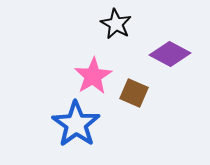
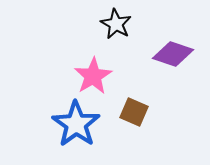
purple diamond: moved 3 px right; rotated 9 degrees counterclockwise
brown square: moved 19 px down
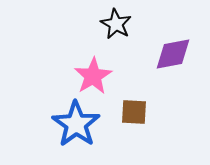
purple diamond: rotated 30 degrees counterclockwise
brown square: rotated 20 degrees counterclockwise
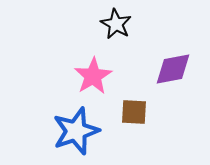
purple diamond: moved 15 px down
blue star: moved 7 px down; rotated 18 degrees clockwise
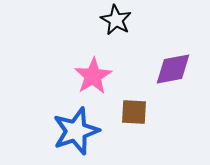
black star: moved 4 px up
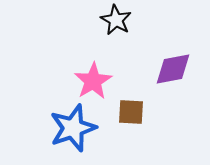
pink star: moved 5 px down
brown square: moved 3 px left
blue star: moved 3 px left, 3 px up
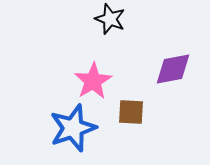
black star: moved 6 px left, 1 px up; rotated 8 degrees counterclockwise
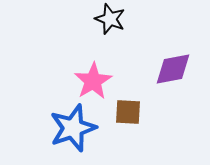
brown square: moved 3 px left
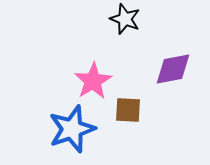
black star: moved 15 px right
brown square: moved 2 px up
blue star: moved 1 px left, 1 px down
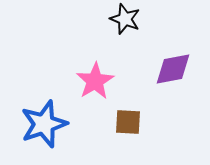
pink star: moved 2 px right
brown square: moved 12 px down
blue star: moved 28 px left, 5 px up
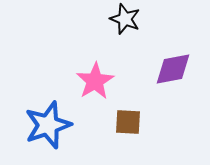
blue star: moved 4 px right, 1 px down
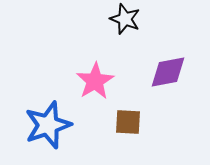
purple diamond: moved 5 px left, 3 px down
